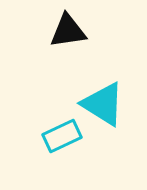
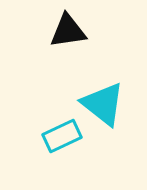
cyan triangle: rotated 6 degrees clockwise
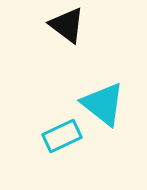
black triangle: moved 1 px left, 6 px up; rotated 45 degrees clockwise
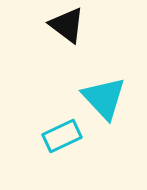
cyan triangle: moved 1 px right, 6 px up; rotated 9 degrees clockwise
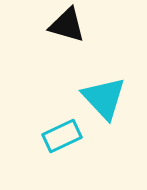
black triangle: rotated 21 degrees counterclockwise
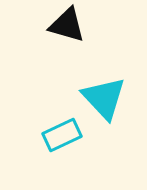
cyan rectangle: moved 1 px up
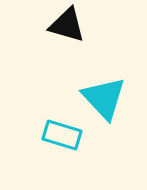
cyan rectangle: rotated 42 degrees clockwise
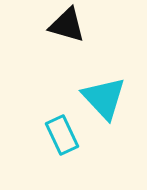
cyan rectangle: rotated 48 degrees clockwise
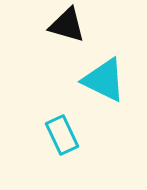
cyan triangle: moved 18 px up; rotated 21 degrees counterclockwise
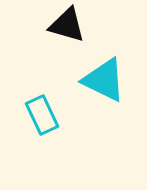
cyan rectangle: moved 20 px left, 20 px up
